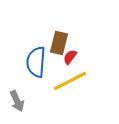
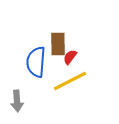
brown rectangle: moved 1 px left, 1 px down; rotated 15 degrees counterclockwise
gray arrow: rotated 20 degrees clockwise
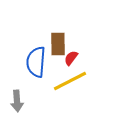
red semicircle: moved 1 px right, 1 px down
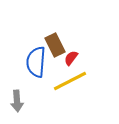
brown rectangle: moved 3 px left, 1 px down; rotated 25 degrees counterclockwise
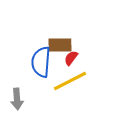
brown rectangle: moved 5 px right; rotated 65 degrees counterclockwise
blue semicircle: moved 5 px right
gray arrow: moved 2 px up
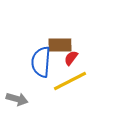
gray arrow: rotated 70 degrees counterclockwise
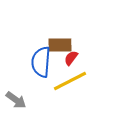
gray arrow: moved 1 px left, 1 px down; rotated 20 degrees clockwise
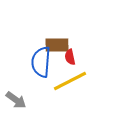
brown rectangle: moved 3 px left
red semicircle: moved 1 px left, 1 px up; rotated 49 degrees counterclockwise
